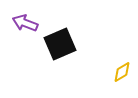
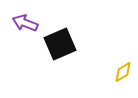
yellow diamond: moved 1 px right
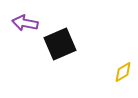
purple arrow: rotated 10 degrees counterclockwise
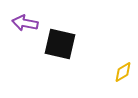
black square: rotated 36 degrees clockwise
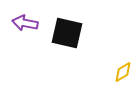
black square: moved 7 px right, 11 px up
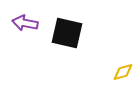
yellow diamond: rotated 15 degrees clockwise
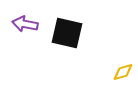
purple arrow: moved 1 px down
